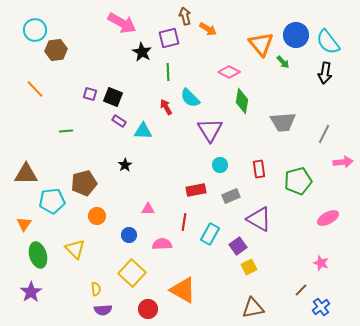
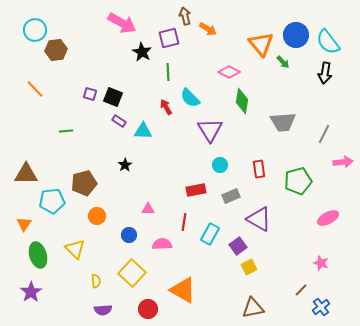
yellow semicircle at (96, 289): moved 8 px up
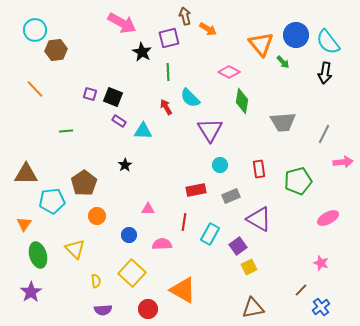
brown pentagon at (84, 183): rotated 20 degrees counterclockwise
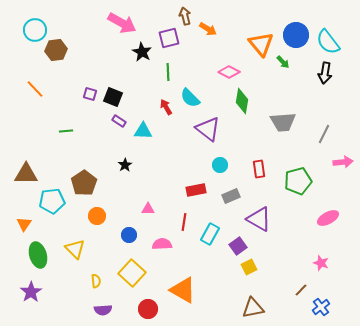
purple triangle at (210, 130): moved 2 px left, 1 px up; rotated 20 degrees counterclockwise
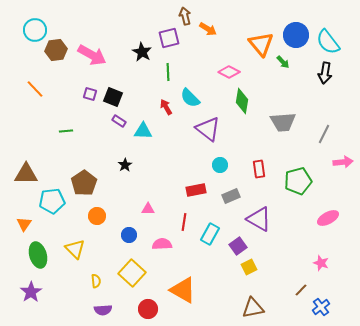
pink arrow at (122, 23): moved 30 px left, 32 px down
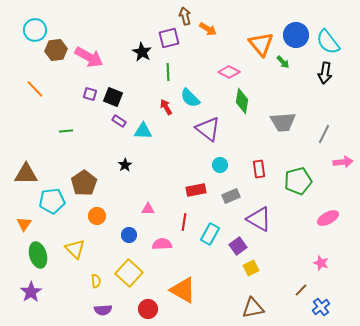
pink arrow at (92, 55): moved 3 px left, 2 px down
yellow square at (249, 267): moved 2 px right, 1 px down
yellow square at (132, 273): moved 3 px left
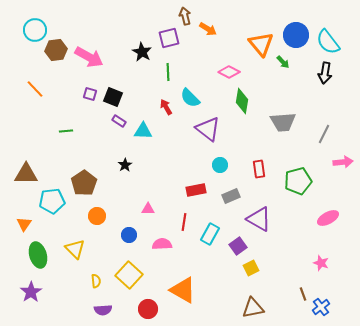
yellow square at (129, 273): moved 2 px down
brown line at (301, 290): moved 2 px right, 4 px down; rotated 64 degrees counterclockwise
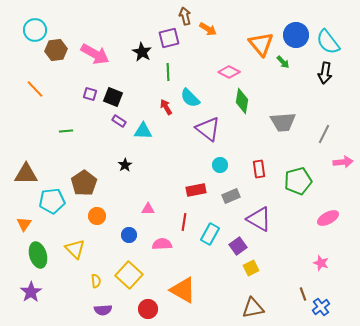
pink arrow at (89, 57): moved 6 px right, 3 px up
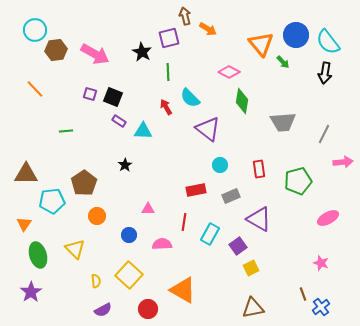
purple semicircle at (103, 310): rotated 24 degrees counterclockwise
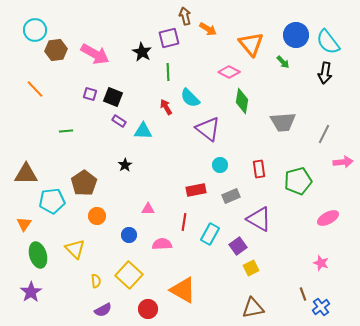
orange triangle at (261, 44): moved 10 px left
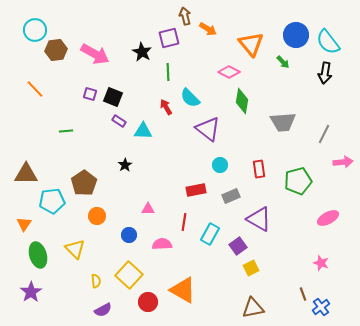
red circle at (148, 309): moved 7 px up
